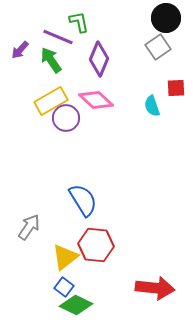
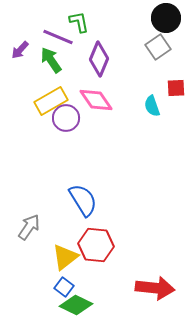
pink diamond: rotated 12 degrees clockwise
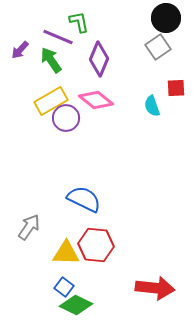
pink diamond: rotated 16 degrees counterclockwise
blue semicircle: moved 1 px right, 1 px up; rotated 32 degrees counterclockwise
yellow triangle: moved 1 px right, 4 px up; rotated 40 degrees clockwise
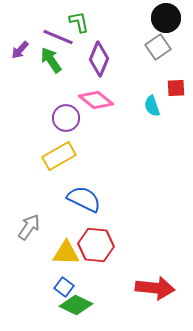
yellow rectangle: moved 8 px right, 55 px down
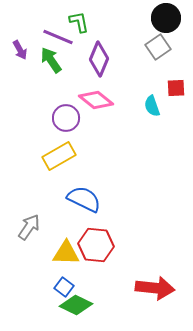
purple arrow: rotated 72 degrees counterclockwise
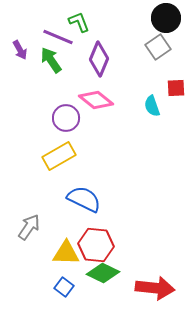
green L-shape: rotated 10 degrees counterclockwise
green diamond: moved 27 px right, 32 px up
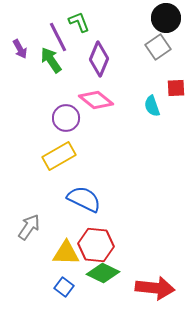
purple line: rotated 40 degrees clockwise
purple arrow: moved 1 px up
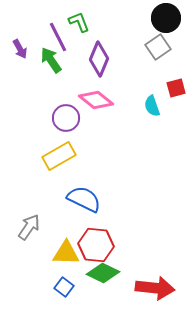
red square: rotated 12 degrees counterclockwise
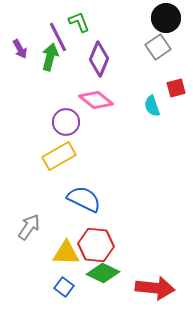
green arrow: moved 1 px left, 3 px up; rotated 48 degrees clockwise
purple circle: moved 4 px down
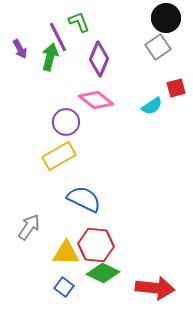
cyan semicircle: rotated 105 degrees counterclockwise
